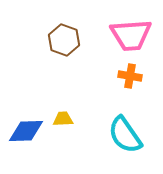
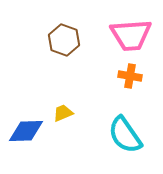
yellow trapezoid: moved 6 px up; rotated 20 degrees counterclockwise
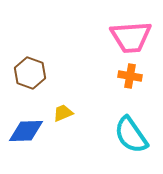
pink trapezoid: moved 2 px down
brown hexagon: moved 34 px left, 33 px down
cyan semicircle: moved 6 px right
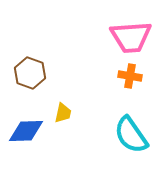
yellow trapezoid: rotated 125 degrees clockwise
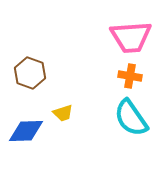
yellow trapezoid: rotated 60 degrees clockwise
cyan semicircle: moved 17 px up
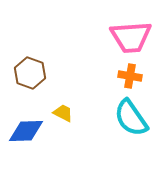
yellow trapezoid: rotated 135 degrees counterclockwise
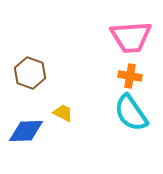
cyan semicircle: moved 5 px up
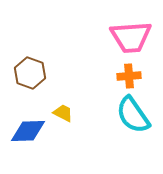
orange cross: moved 1 px left; rotated 15 degrees counterclockwise
cyan semicircle: moved 2 px right, 2 px down
blue diamond: moved 2 px right
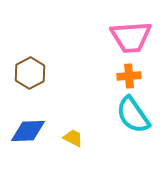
brown hexagon: rotated 12 degrees clockwise
yellow trapezoid: moved 10 px right, 25 px down
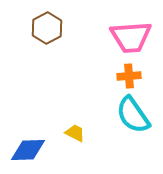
brown hexagon: moved 17 px right, 45 px up
blue diamond: moved 19 px down
yellow trapezoid: moved 2 px right, 5 px up
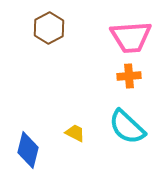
brown hexagon: moved 2 px right
cyan semicircle: moved 6 px left, 12 px down; rotated 12 degrees counterclockwise
blue diamond: rotated 75 degrees counterclockwise
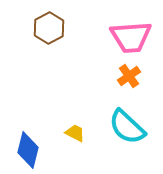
orange cross: rotated 30 degrees counterclockwise
